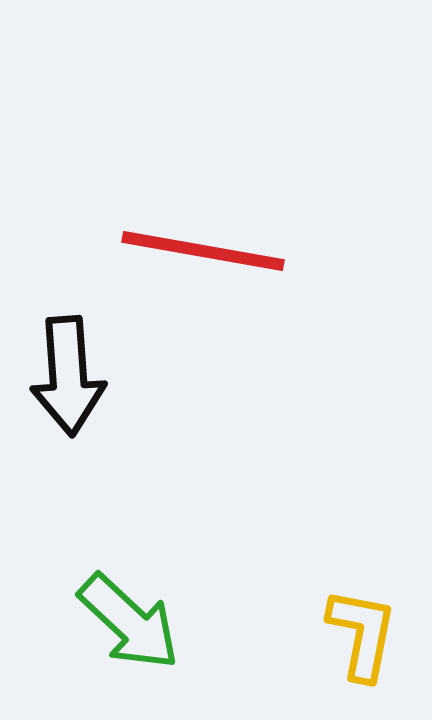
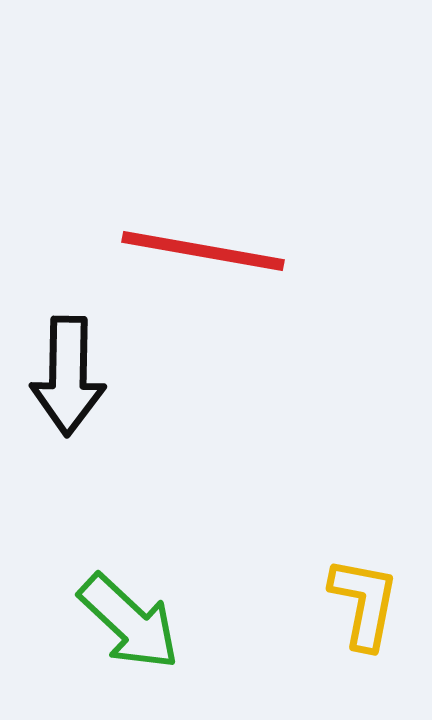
black arrow: rotated 5 degrees clockwise
yellow L-shape: moved 2 px right, 31 px up
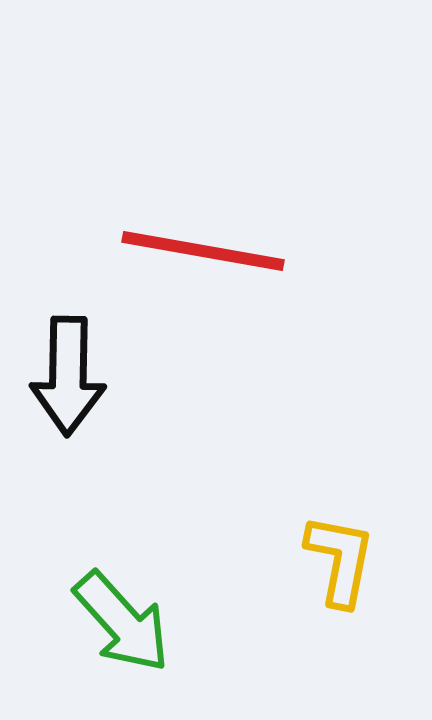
yellow L-shape: moved 24 px left, 43 px up
green arrow: moved 7 px left; rotated 5 degrees clockwise
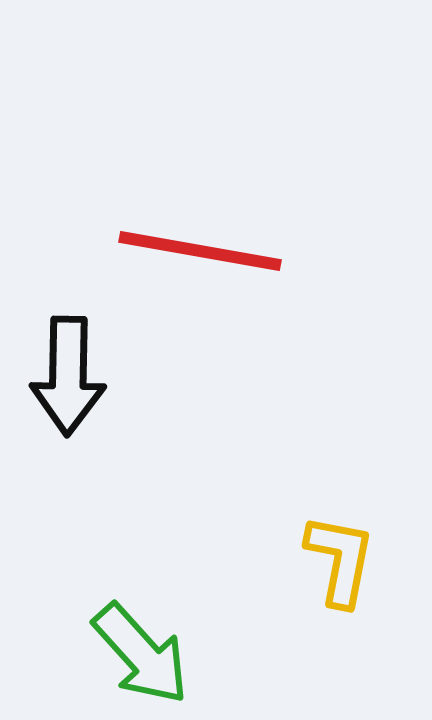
red line: moved 3 px left
green arrow: moved 19 px right, 32 px down
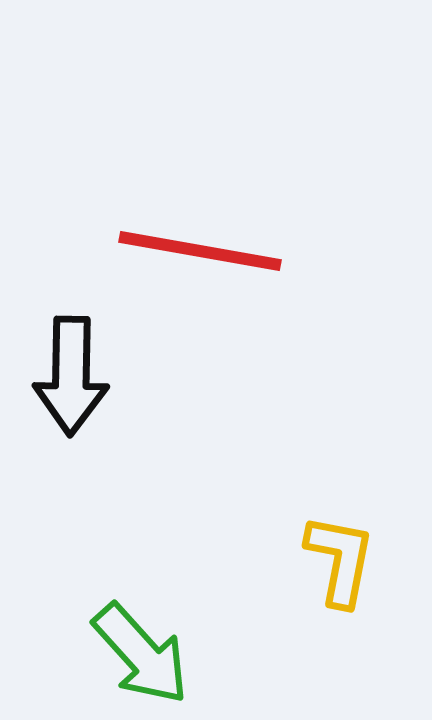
black arrow: moved 3 px right
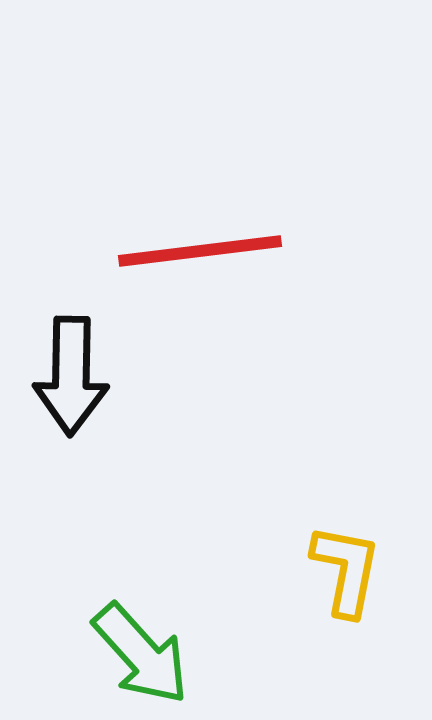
red line: rotated 17 degrees counterclockwise
yellow L-shape: moved 6 px right, 10 px down
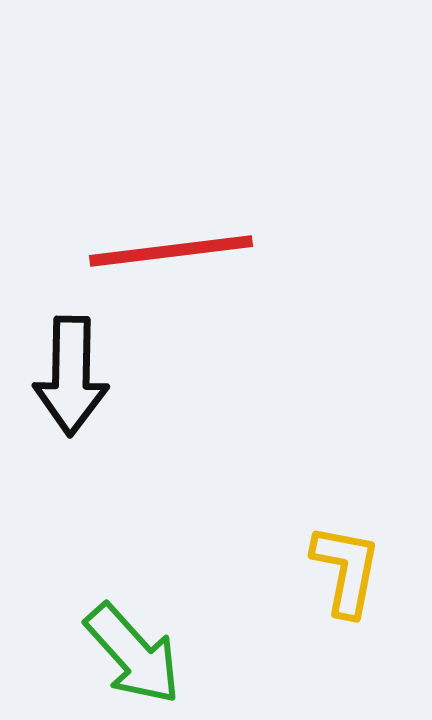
red line: moved 29 px left
green arrow: moved 8 px left
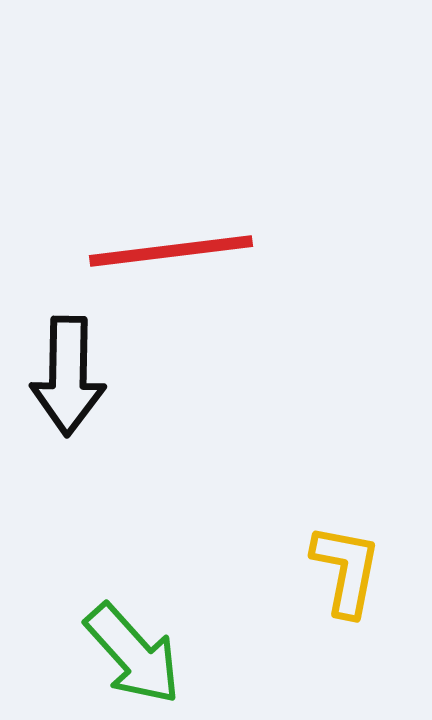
black arrow: moved 3 px left
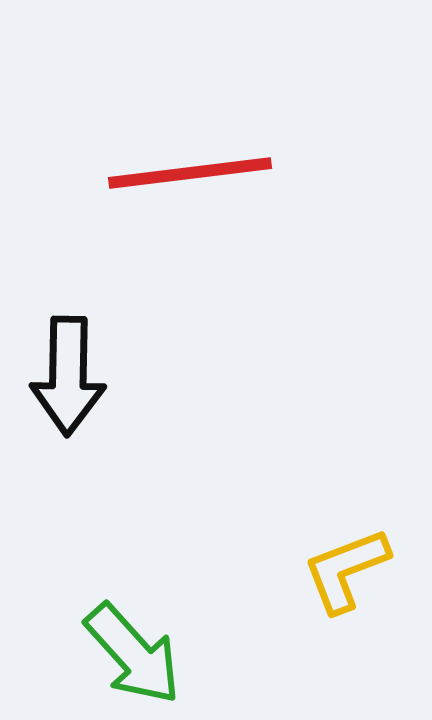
red line: moved 19 px right, 78 px up
yellow L-shape: rotated 122 degrees counterclockwise
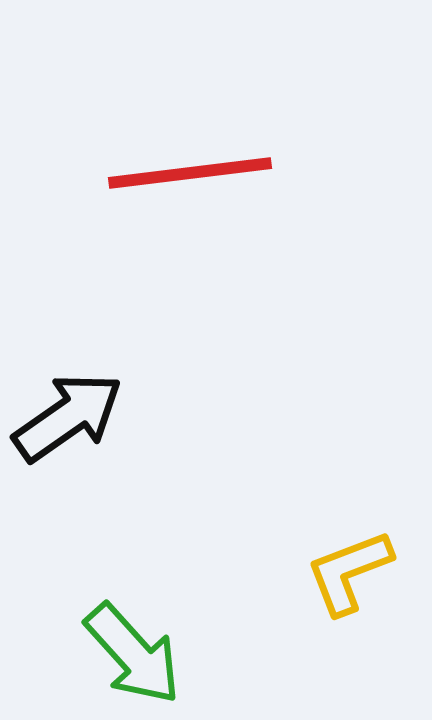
black arrow: moved 41 px down; rotated 126 degrees counterclockwise
yellow L-shape: moved 3 px right, 2 px down
